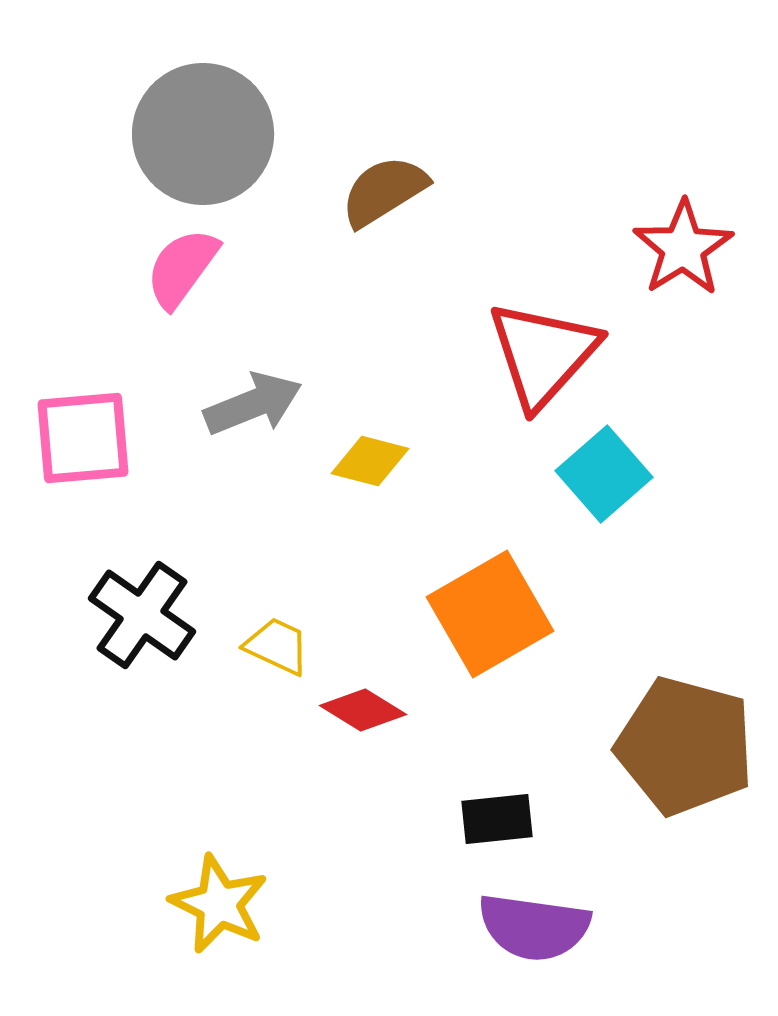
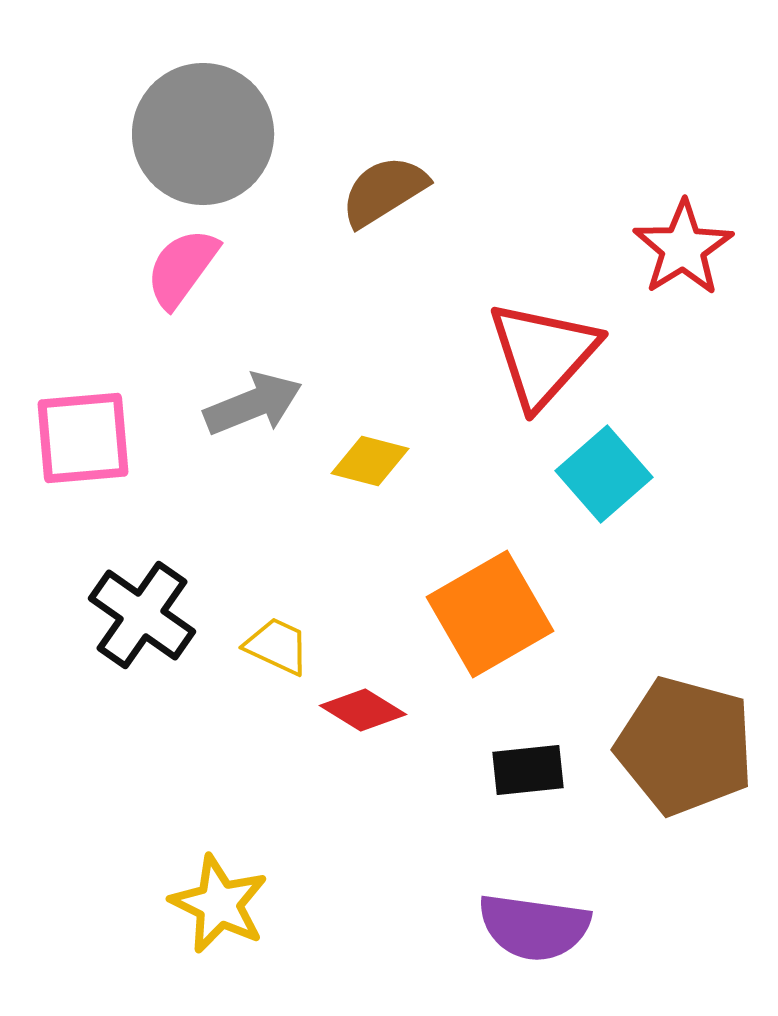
black rectangle: moved 31 px right, 49 px up
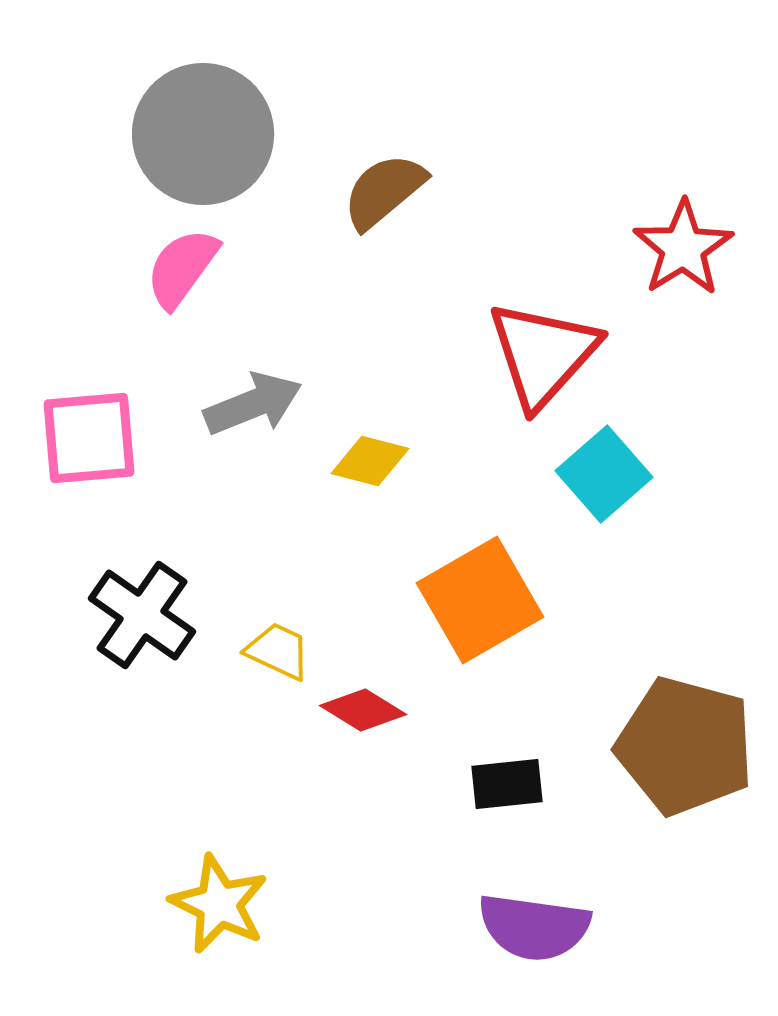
brown semicircle: rotated 8 degrees counterclockwise
pink square: moved 6 px right
orange square: moved 10 px left, 14 px up
yellow trapezoid: moved 1 px right, 5 px down
black rectangle: moved 21 px left, 14 px down
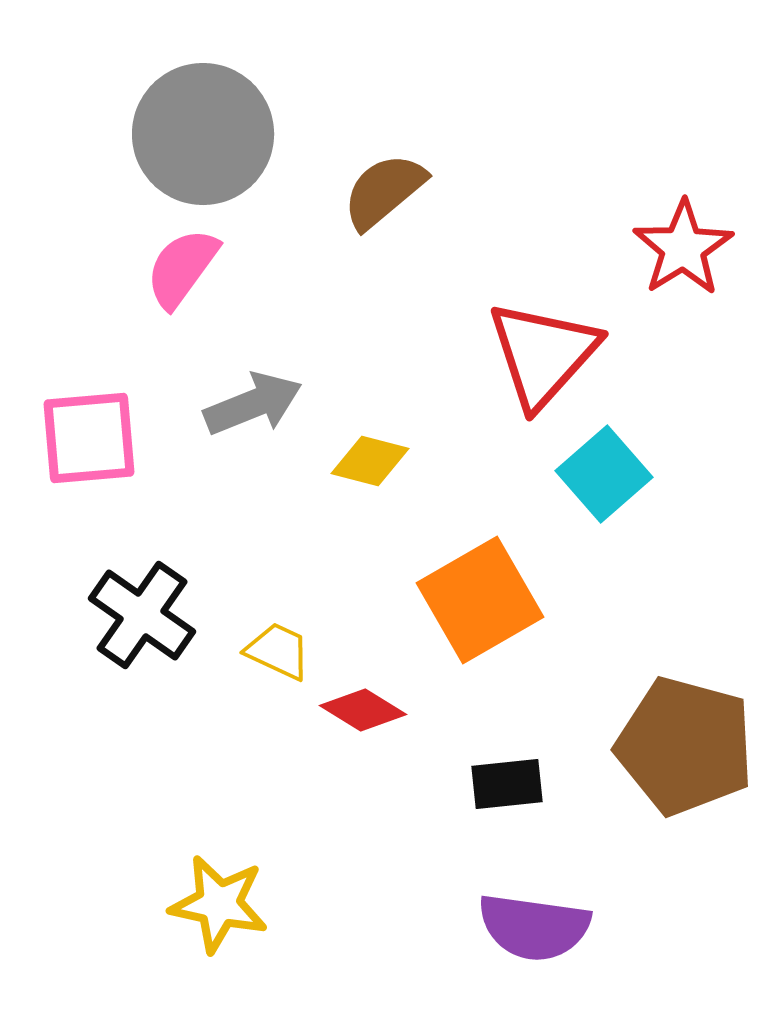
yellow star: rotated 14 degrees counterclockwise
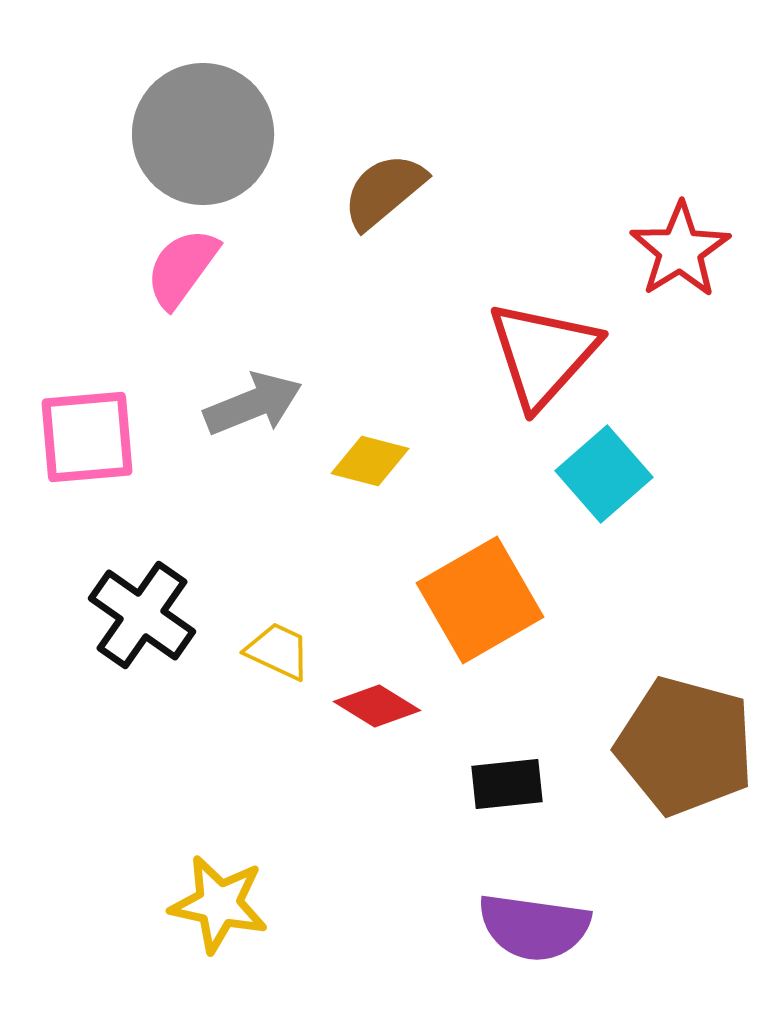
red star: moved 3 px left, 2 px down
pink square: moved 2 px left, 1 px up
red diamond: moved 14 px right, 4 px up
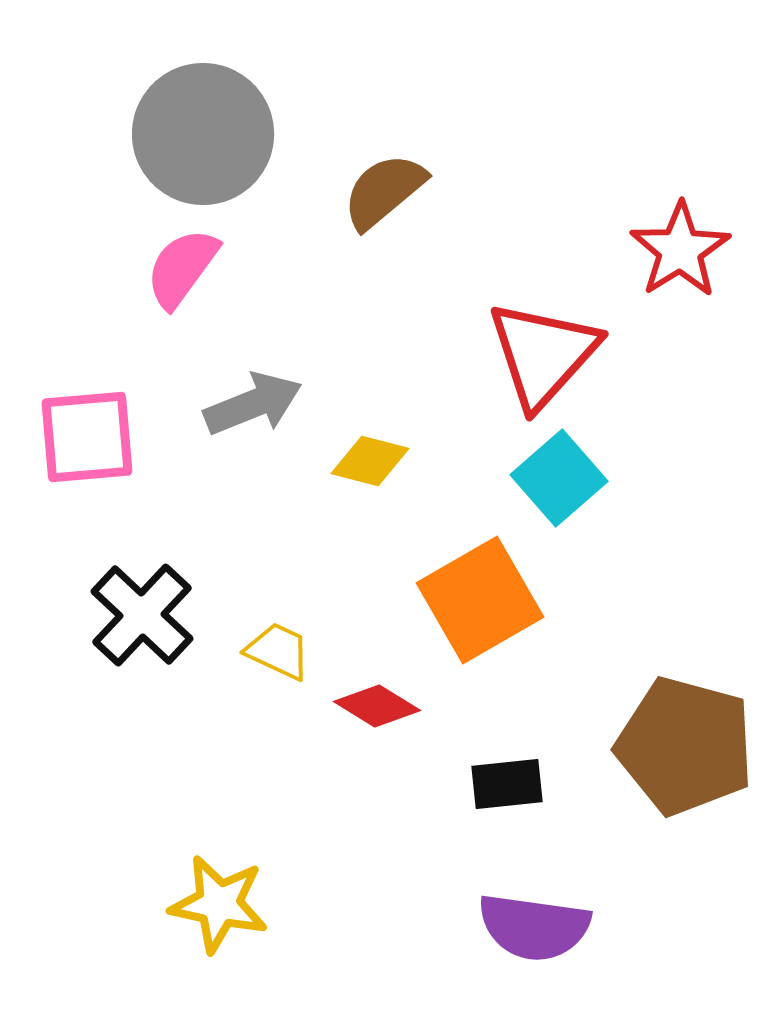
cyan square: moved 45 px left, 4 px down
black cross: rotated 8 degrees clockwise
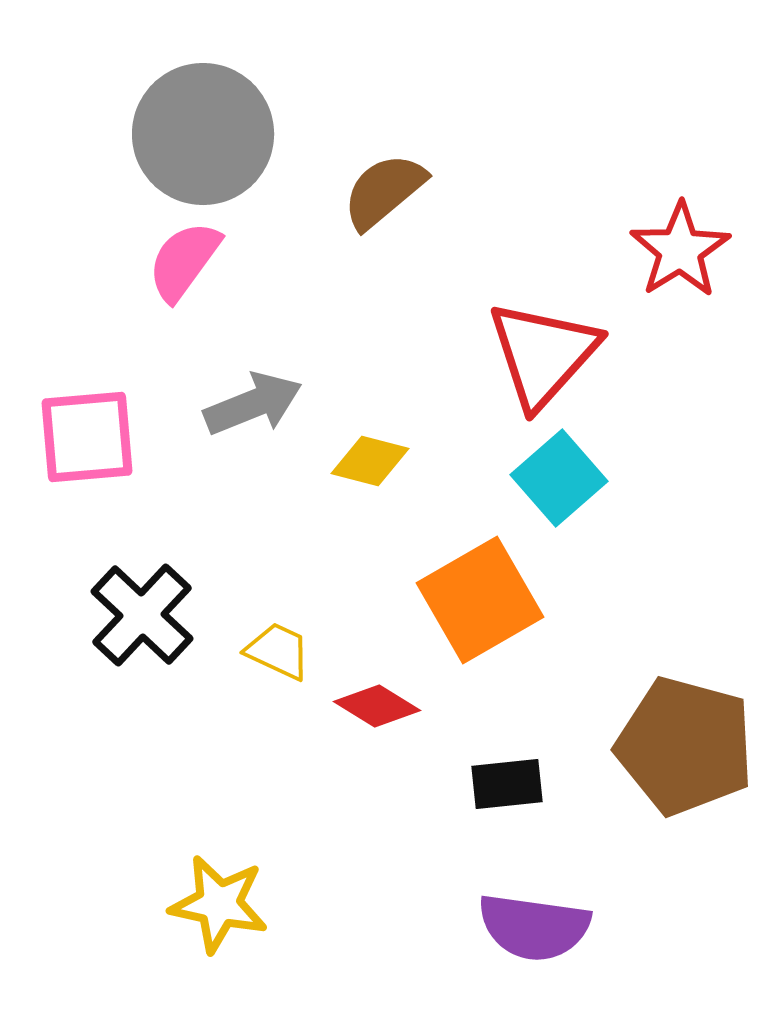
pink semicircle: moved 2 px right, 7 px up
